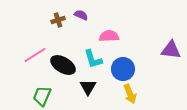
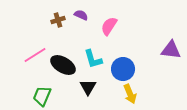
pink semicircle: moved 10 px up; rotated 54 degrees counterclockwise
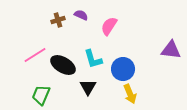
green trapezoid: moved 1 px left, 1 px up
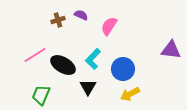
cyan L-shape: rotated 60 degrees clockwise
yellow arrow: rotated 84 degrees clockwise
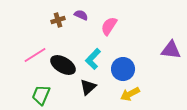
black triangle: rotated 18 degrees clockwise
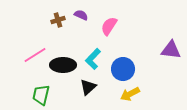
black ellipse: rotated 30 degrees counterclockwise
green trapezoid: rotated 10 degrees counterclockwise
